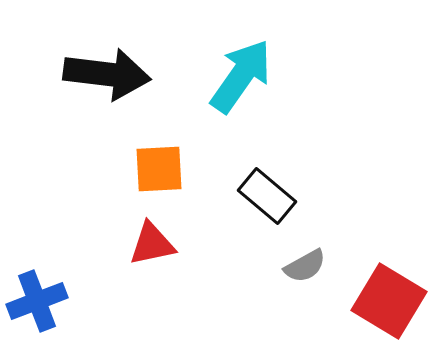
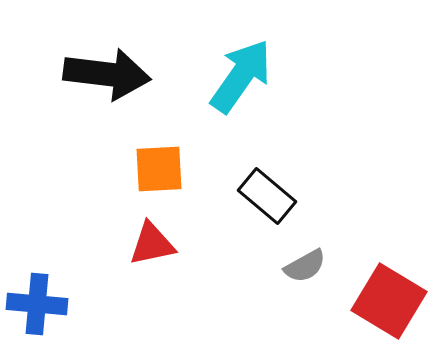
blue cross: moved 3 px down; rotated 26 degrees clockwise
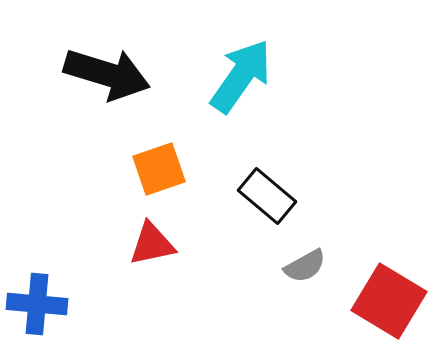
black arrow: rotated 10 degrees clockwise
orange square: rotated 16 degrees counterclockwise
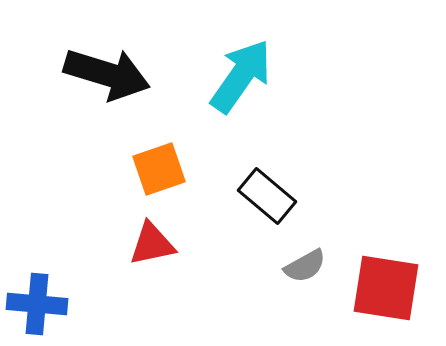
red square: moved 3 px left, 13 px up; rotated 22 degrees counterclockwise
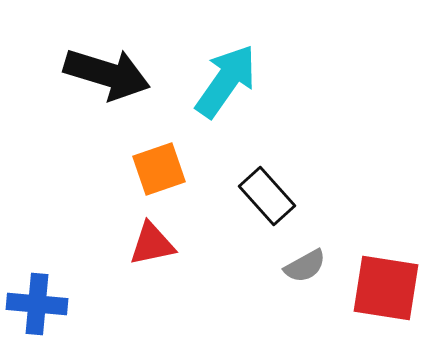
cyan arrow: moved 15 px left, 5 px down
black rectangle: rotated 8 degrees clockwise
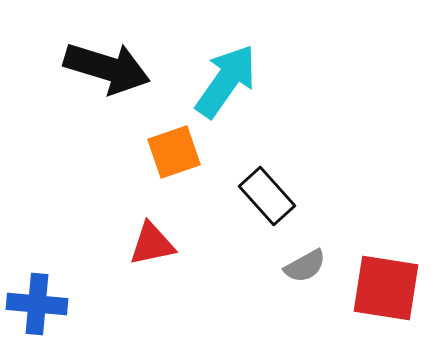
black arrow: moved 6 px up
orange square: moved 15 px right, 17 px up
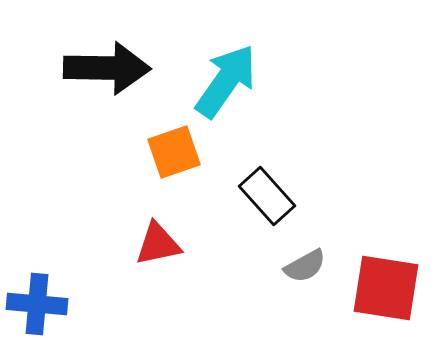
black arrow: rotated 16 degrees counterclockwise
red triangle: moved 6 px right
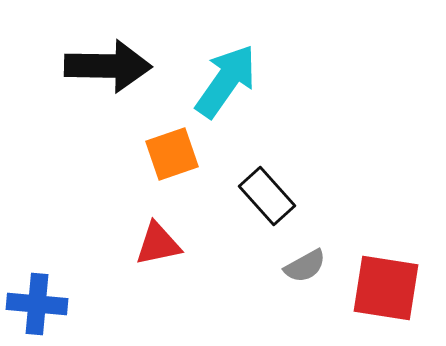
black arrow: moved 1 px right, 2 px up
orange square: moved 2 px left, 2 px down
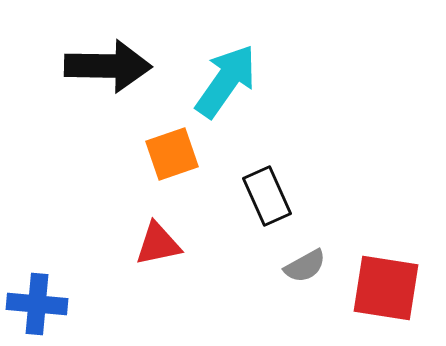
black rectangle: rotated 18 degrees clockwise
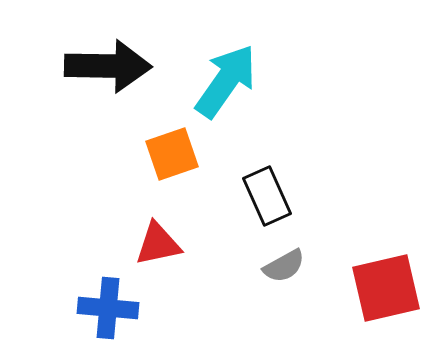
gray semicircle: moved 21 px left
red square: rotated 22 degrees counterclockwise
blue cross: moved 71 px right, 4 px down
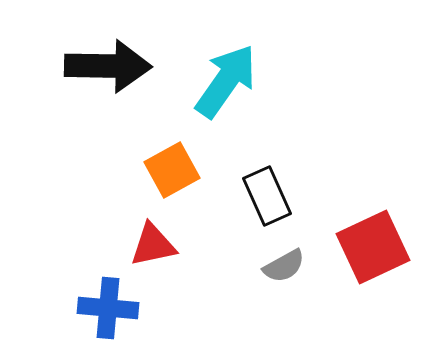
orange square: moved 16 px down; rotated 10 degrees counterclockwise
red triangle: moved 5 px left, 1 px down
red square: moved 13 px left, 41 px up; rotated 12 degrees counterclockwise
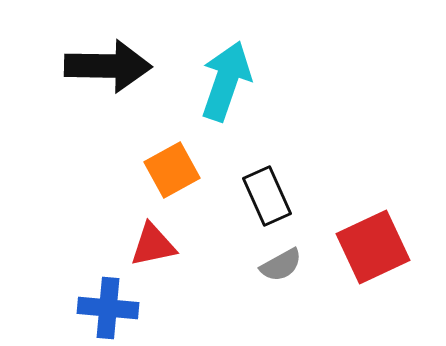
cyan arrow: rotated 16 degrees counterclockwise
gray semicircle: moved 3 px left, 1 px up
